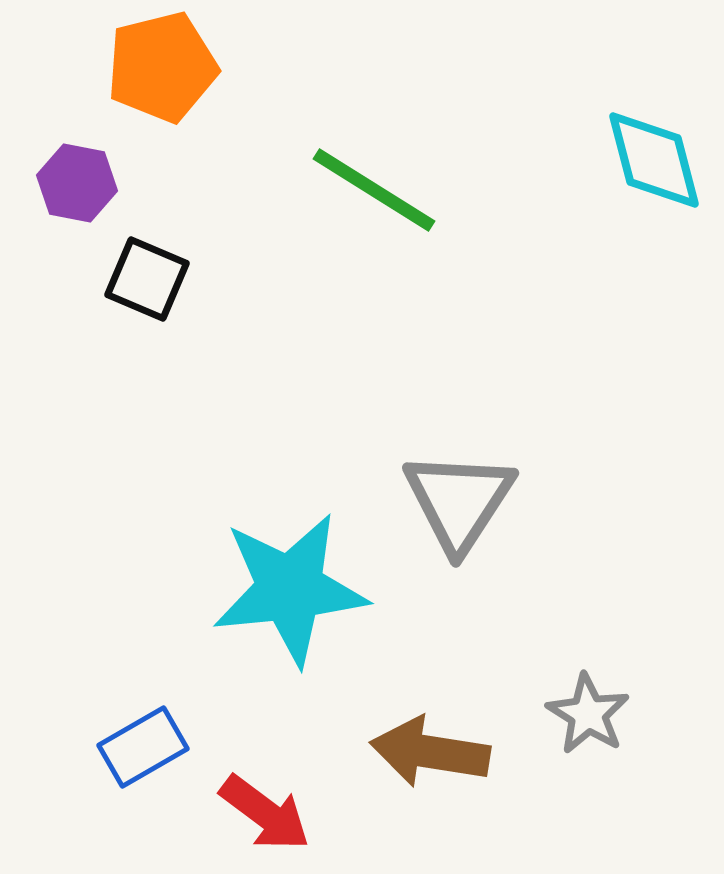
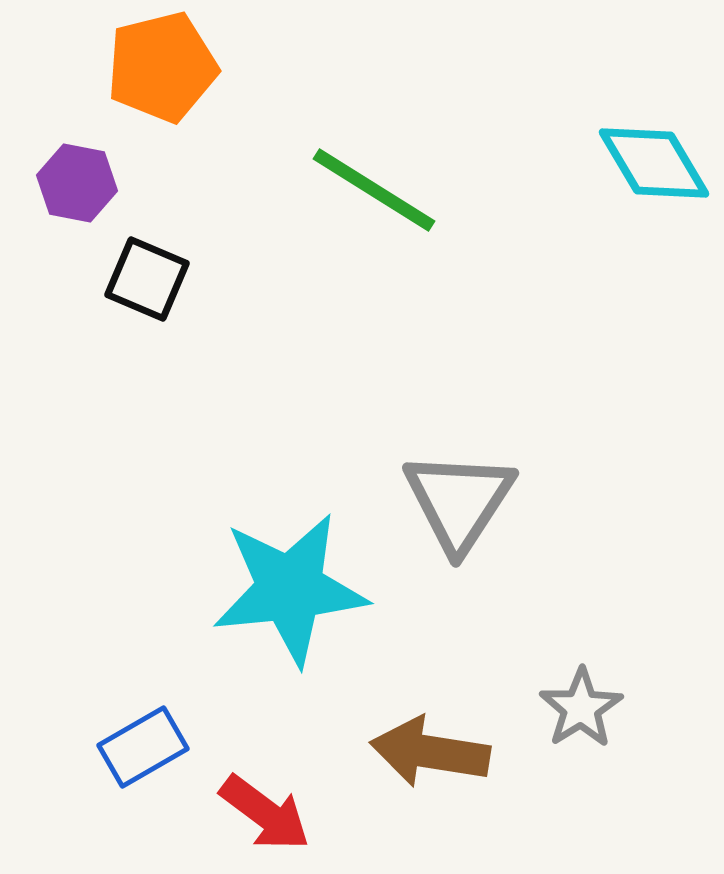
cyan diamond: moved 3 px down; rotated 16 degrees counterclockwise
gray star: moved 7 px left, 6 px up; rotated 8 degrees clockwise
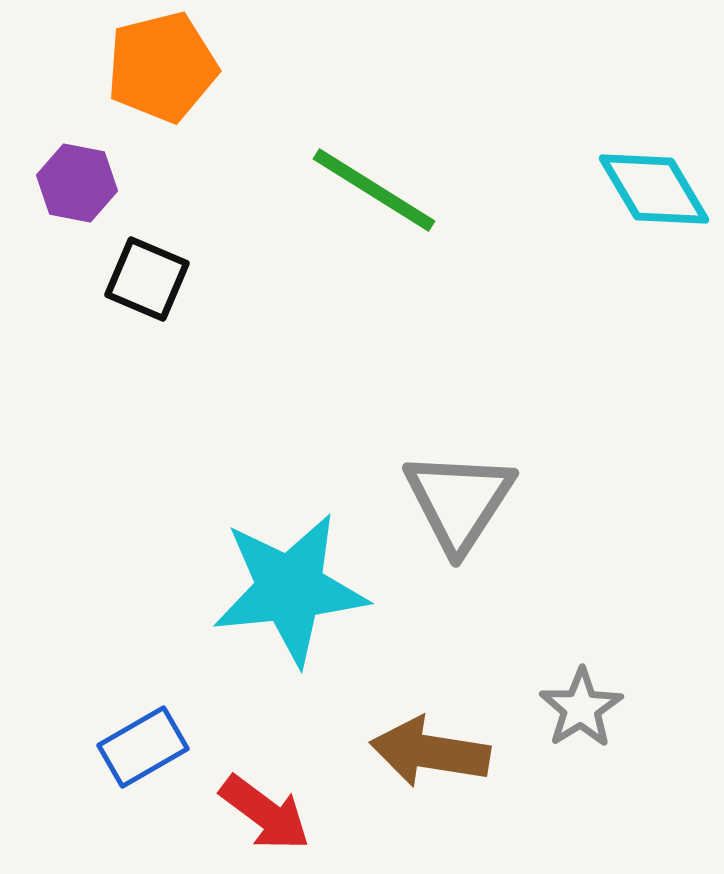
cyan diamond: moved 26 px down
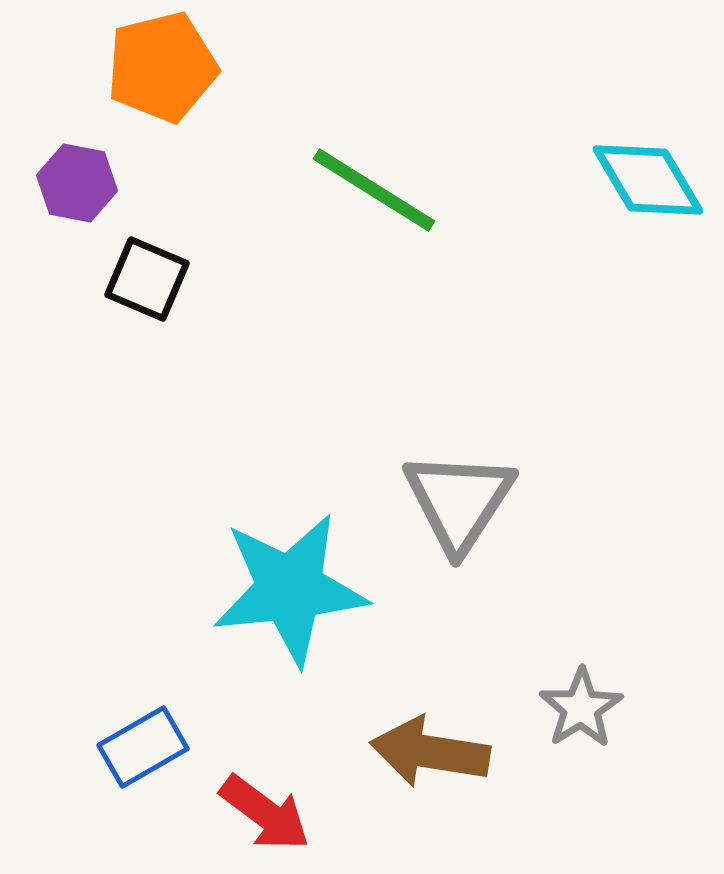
cyan diamond: moved 6 px left, 9 px up
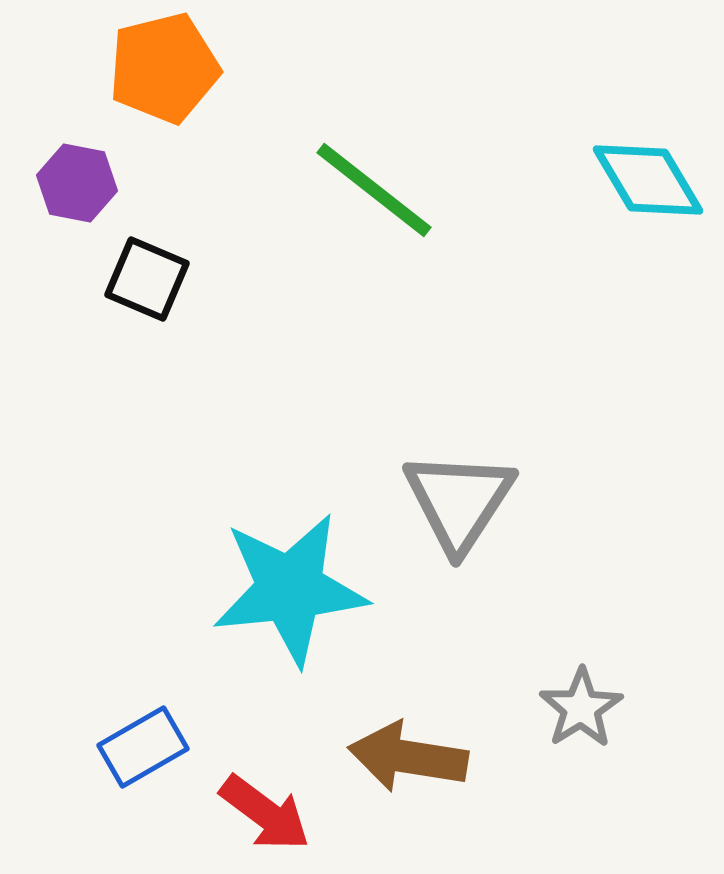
orange pentagon: moved 2 px right, 1 px down
green line: rotated 6 degrees clockwise
brown arrow: moved 22 px left, 5 px down
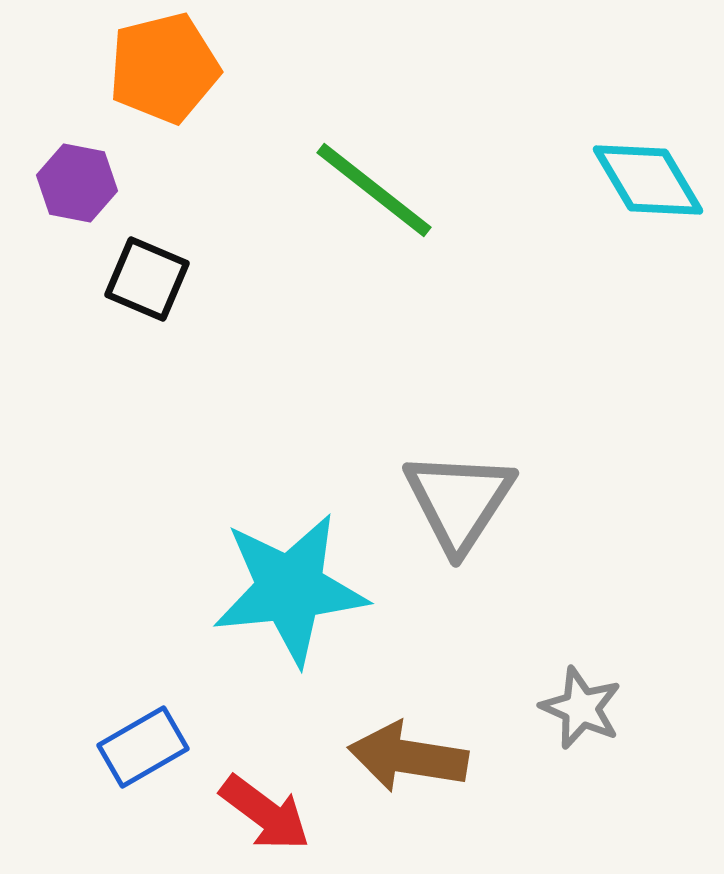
gray star: rotated 16 degrees counterclockwise
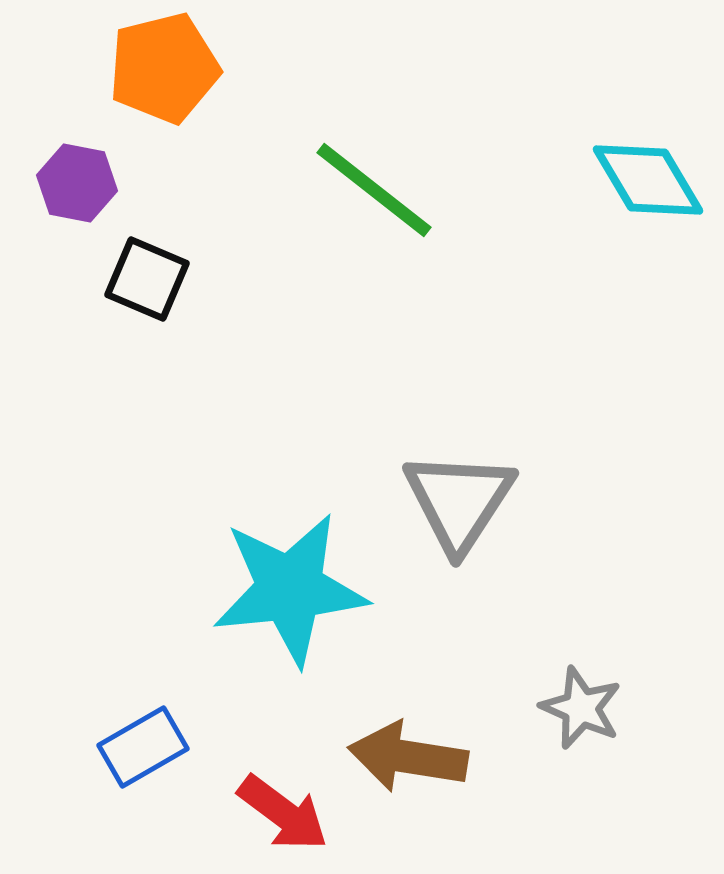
red arrow: moved 18 px right
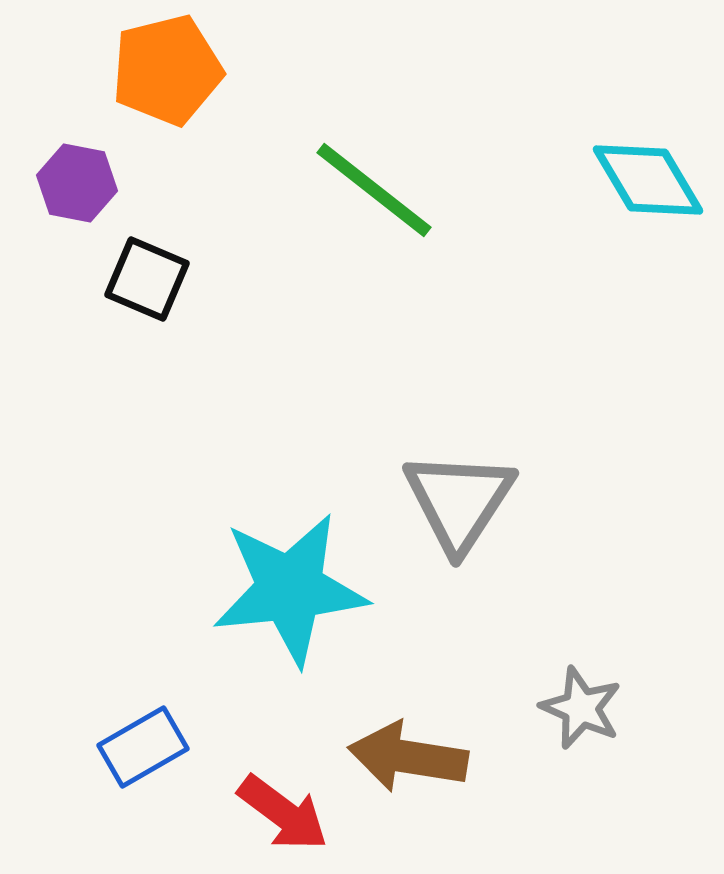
orange pentagon: moved 3 px right, 2 px down
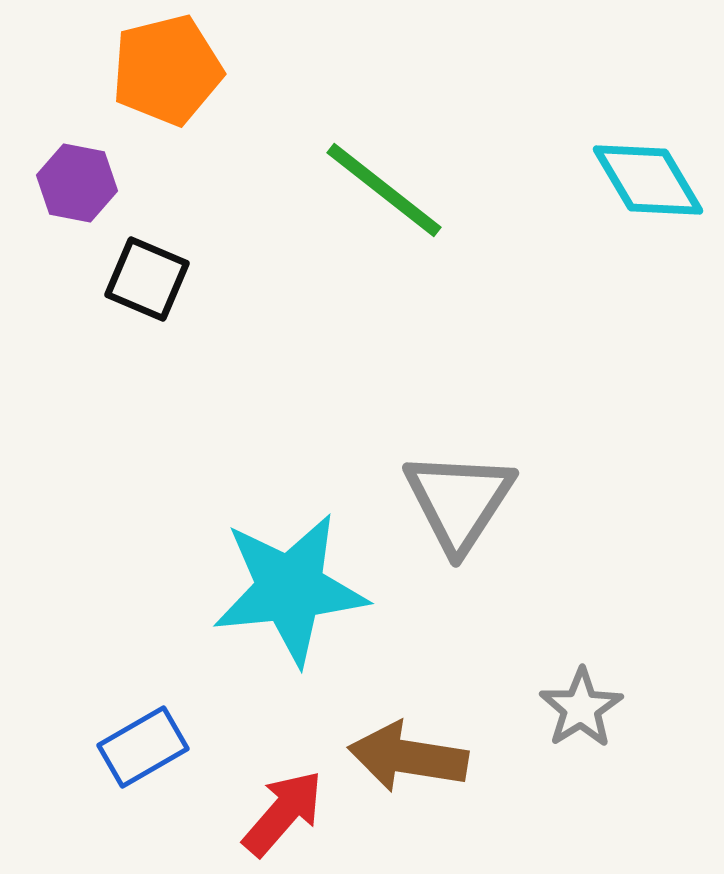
green line: moved 10 px right
gray star: rotated 16 degrees clockwise
red arrow: rotated 86 degrees counterclockwise
